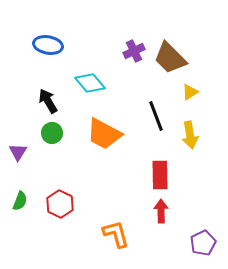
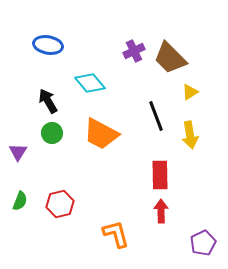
orange trapezoid: moved 3 px left
red hexagon: rotated 20 degrees clockwise
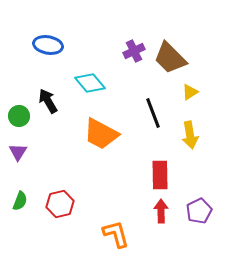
black line: moved 3 px left, 3 px up
green circle: moved 33 px left, 17 px up
purple pentagon: moved 4 px left, 32 px up
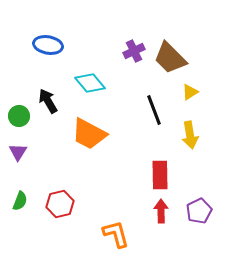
black line: moved 1 px right, 3 px up
orange trapezoid: moved 12 px left
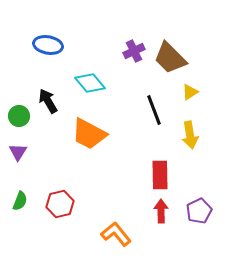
orange L-shape: rotated 24 degrees counterclockwise
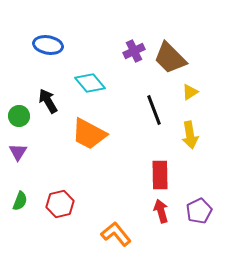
red arrow: rotated 15 degrees counterclockwise
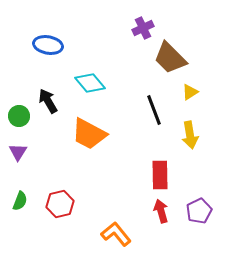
purple cross: moved 9 px right, 23 px up
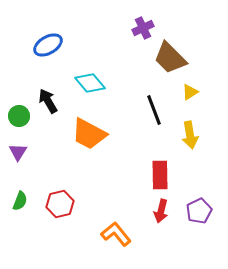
blue ellipse: rotated 40 degrees counterclockwise
red arrow: rotated 150 degrees counterclockwise
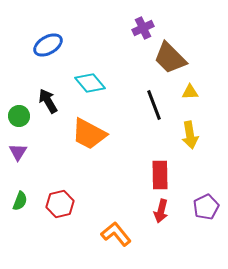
yellow triangle: rotated 30 degrees clockwise
black line: moved 5 px up
purple pentagon: moved 7 px right, 4 px up
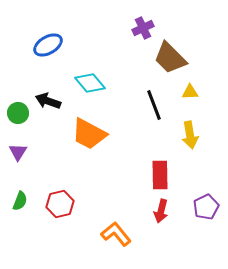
black arrow: rotated 40 degrees counterclockwise
green circle: moved 1 px left, 3 px up
